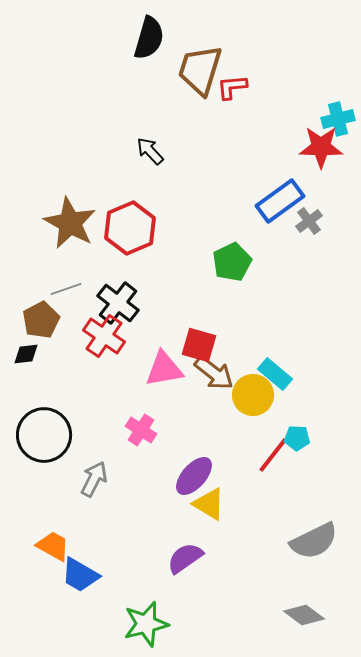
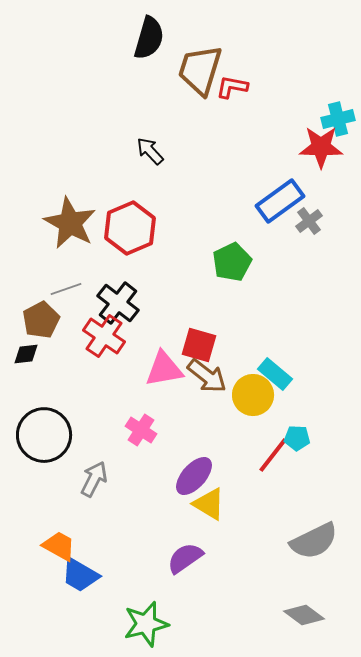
red L-shape: rotated 16 degrees clockwise
brown arrow: moved 7 px left, 3 px down
orange trapezoid: moved 6 px right
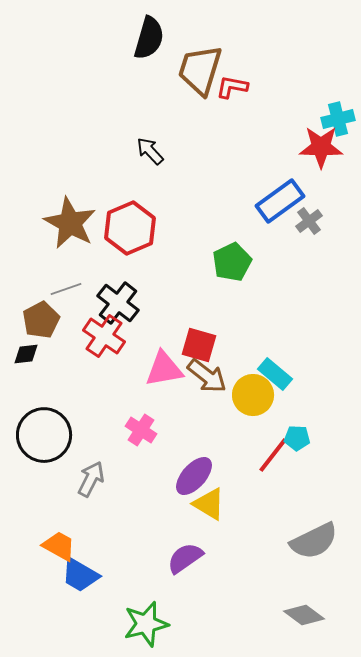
gray arrow: moved 3 px left
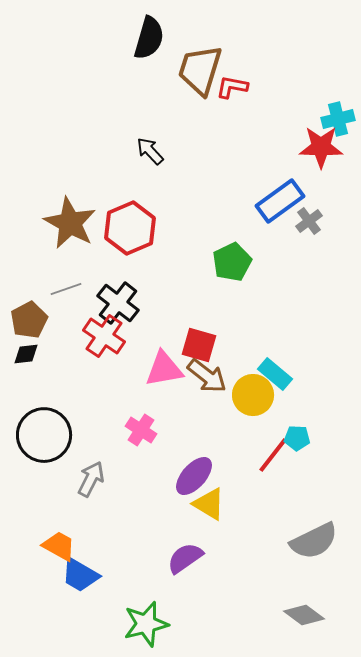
brown pentagon: moved 12 px left
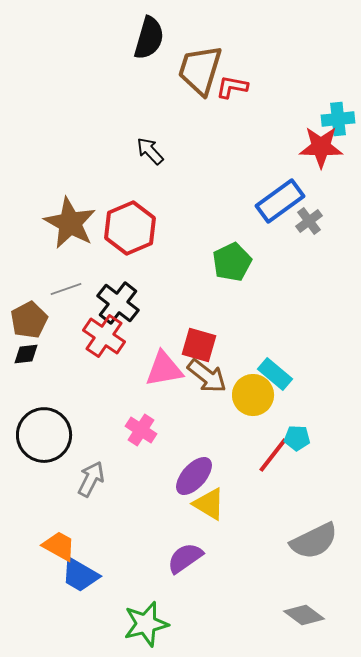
cyan cross: rotated 8 degrees clockwise
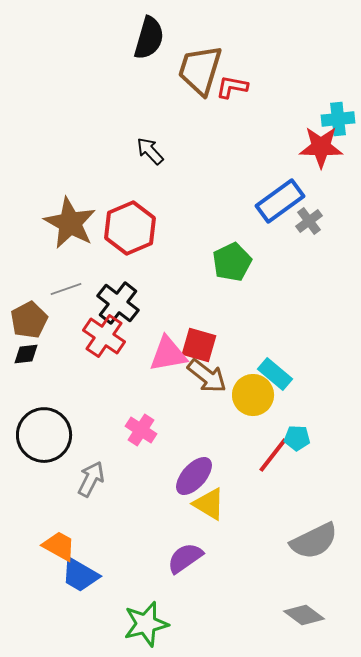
pink triangle: moved 4 px right, 15 px up
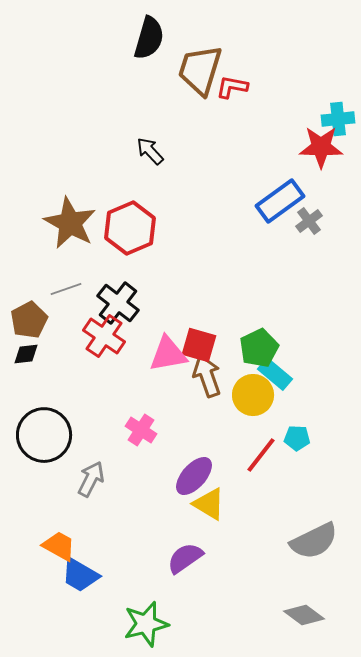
green pentagon: moved 27 px right, 86 px down
brown arrow: rotated 147 degrees counterclockwise
red line: moved 12 px left
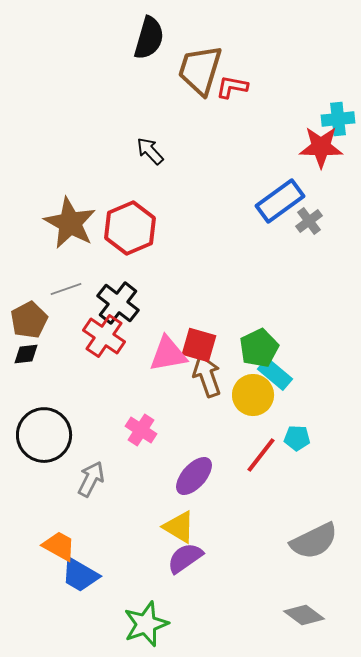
yellow triangle: moved 30 px left, 23 px down
green star: rotated 6 degrees counterclockwise
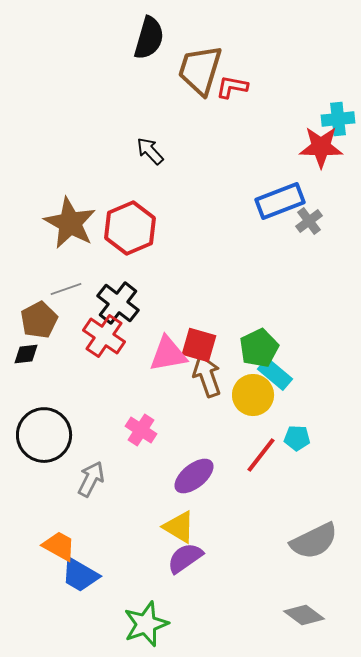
blue rectangle: rotated 15 degrees clockwise
brown pentagon: moved 10 px right
purple ellipse: rotated 9 degrees clockwise
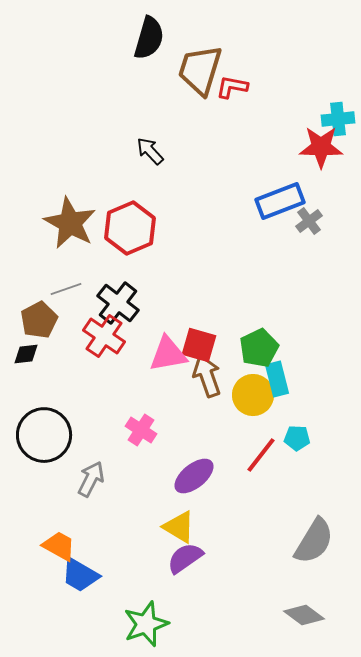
cyan rectangle: moved 2 px right, 5 px down; rotated 36 degrees clockwise
gray semicircle: rotated 33 degrees counterclockwise
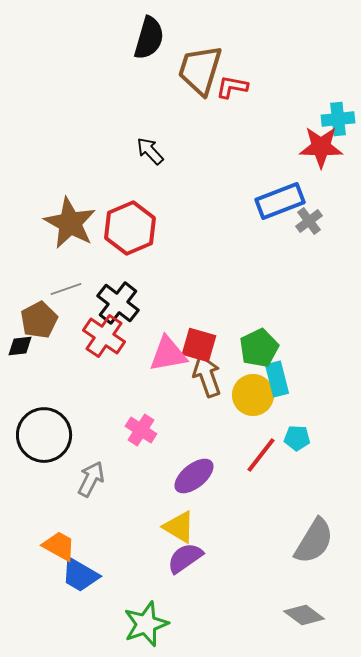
black diamond: moved 6 px left, 8 px up
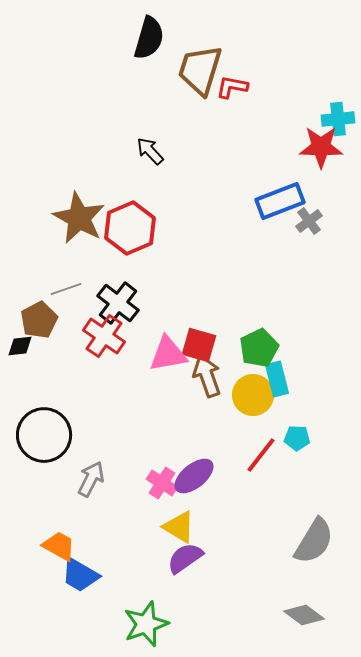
brown star: moved 9 px right, 5 px up
pink cross: moved 21 px right, 53 px down
